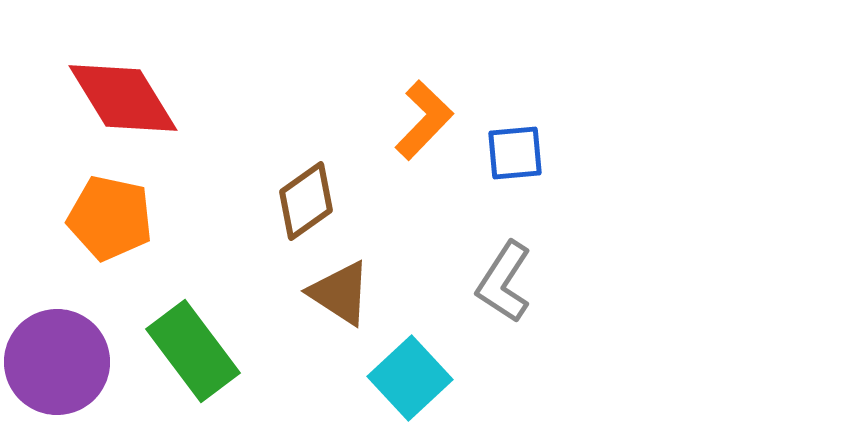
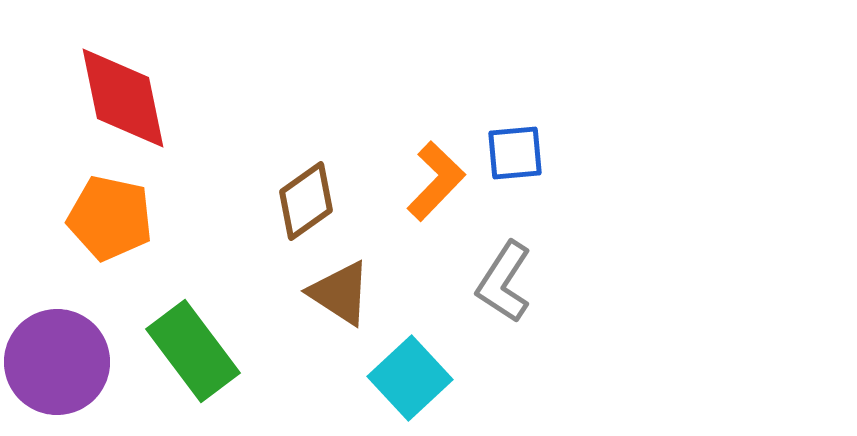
red diamond: rotated 20 degrees clockwise
orange L-shape: moved 12 px right, 61 px down
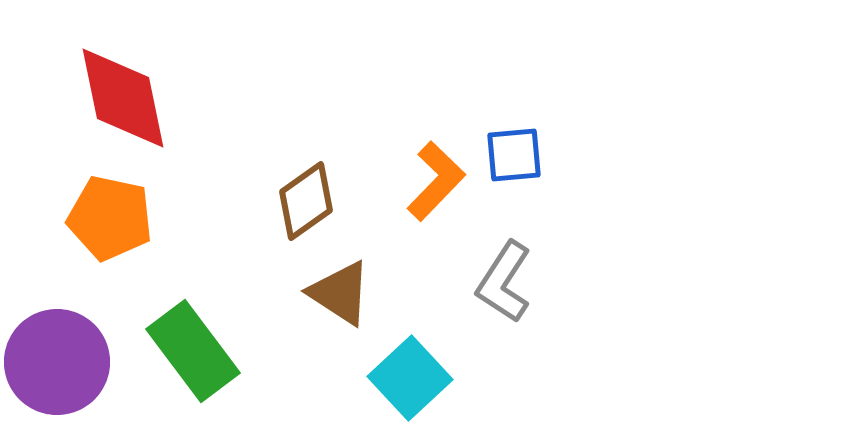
blue square: moved 1 px left, 2 px down
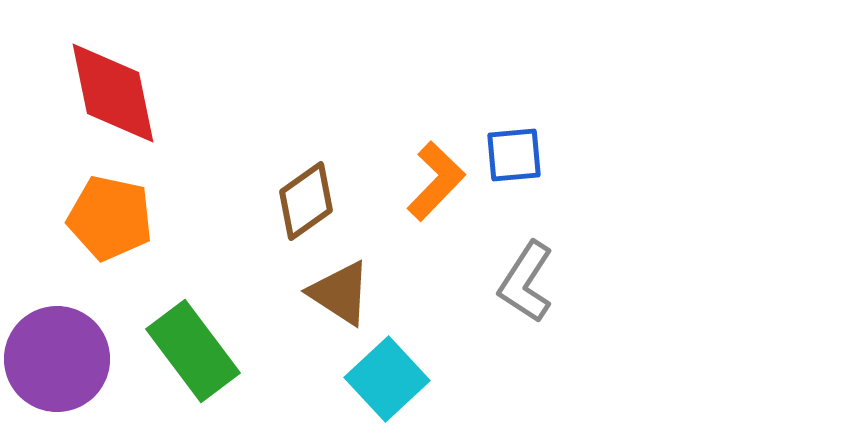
red diamond: moved 10 px left, 5 px up
gray L-shape: moved 22 px right
purple circle: moved 3 px up
cyan square: moved 23 px left, 1 px down
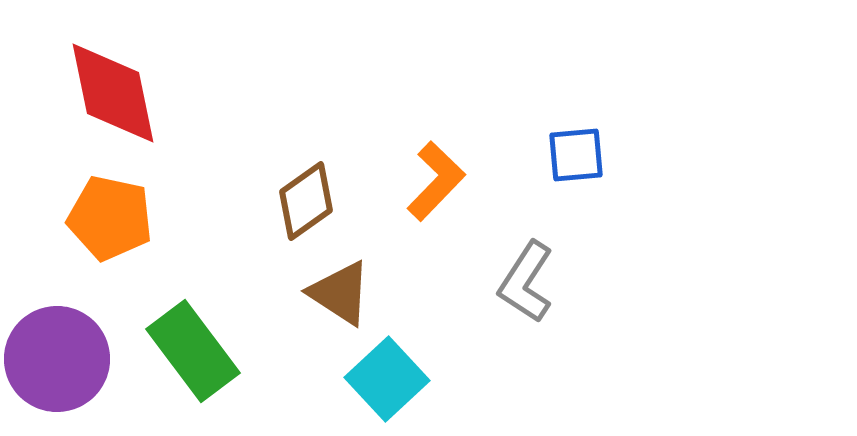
blue square: moved 62 px right
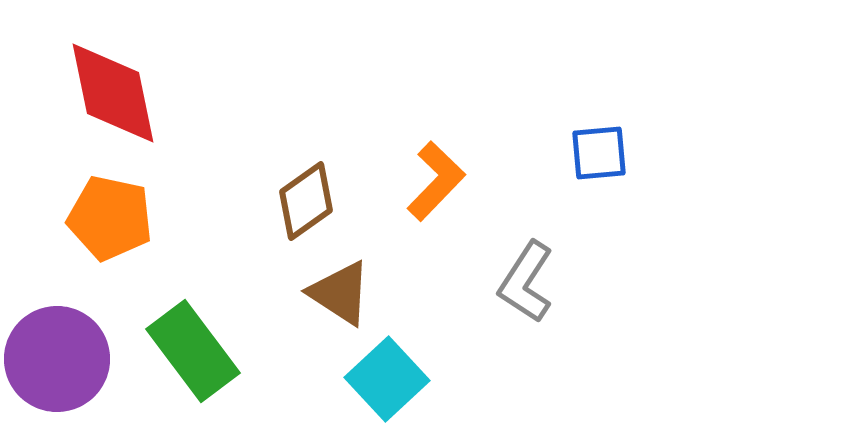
blue square: moved 23 px right, 2 px up
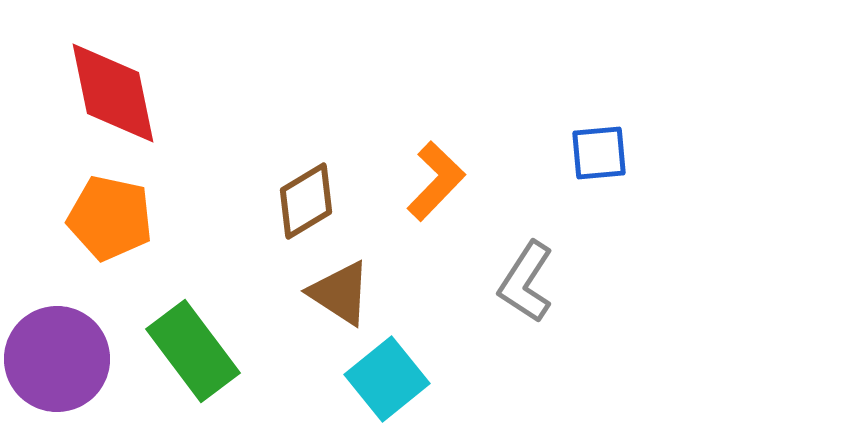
brown diamond: rotated 4 degrees clockwise
cyan square: rotated 4 degrees clockwise
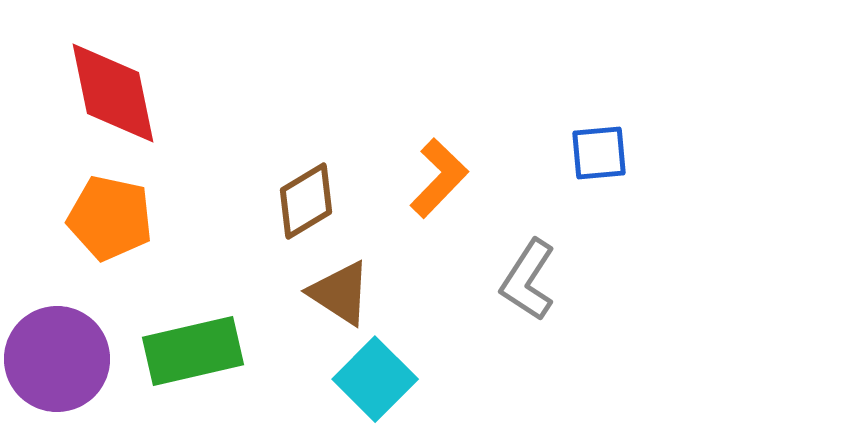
orange L-shape: moved 3 px right, 3 px up
gray L-shape: moved 2 px right, 2 px up
green rectangle: rotated 66 degrees counterclockwise
cyan square: moved 12 px left; rotated 6 degrees counterclockwise
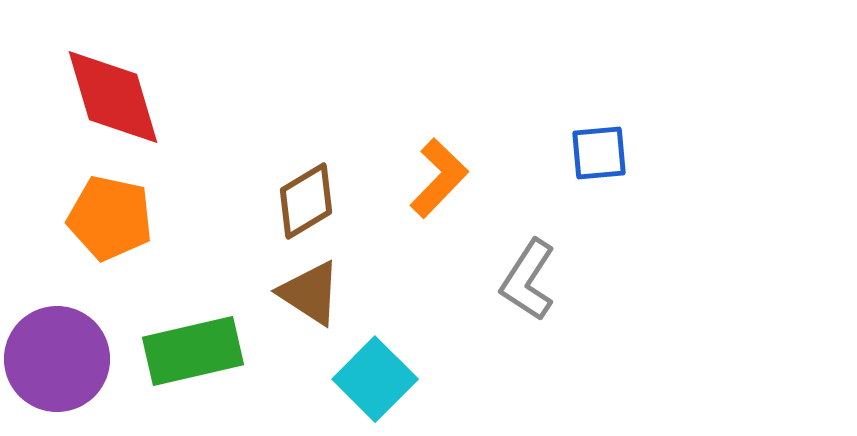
red diamond: moved 4 px down; rotated 5 degrees counterclockwise
brown triangle: moved 30 px left
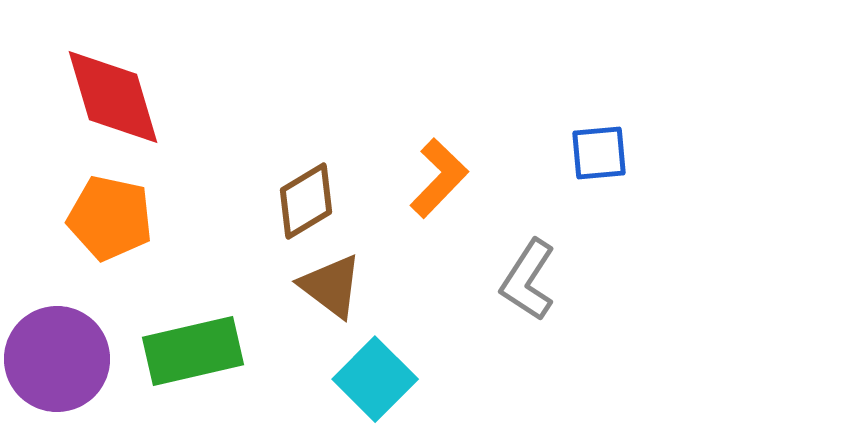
brown triangle: moved 21 px right, 7 px up; rotated 4 degrees clockwise
